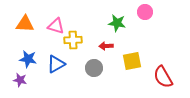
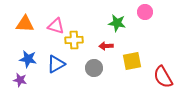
yellow cross: moved 1 px right
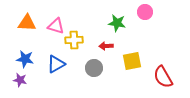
orange triangle: moved 2 px right, 1 px up
blue star: moved 3 px left
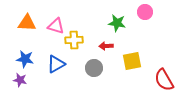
red semicircle: moved 1 px right, 3 px down
